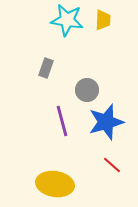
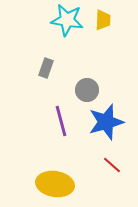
purple line: moved 1 px left
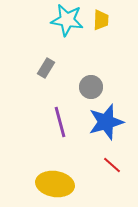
yellow trapezoid: moved 2 px left
gray rectangle: rotated 12 degrees clockwise
gray circle: moved 4 px right, 3 px up
purple line: moved 1 px left, 1 px down
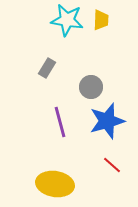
gray rectangle: moved 1 px right
blue star: moved 1 px right, 1 px up
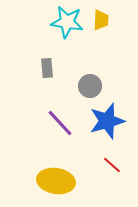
cyan star: moved 2 px down
gray rectangle: rotated 36 degrees counterclockwise
gray circle: moved 1 px left, 1 px up
purple line: moved 1 px down; rotated 28 degrees counterclockwise
yellow ellipse: moved 1 px right, 3 px up
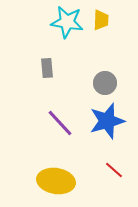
gray circle: moved 15 px right, 3 px up
red line: moved 2 px right, 5 px down
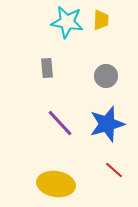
gray circle: moved 1 px right, 7 px up
blue star: moved 3 px down
yellow ellipse: moved 3 px down
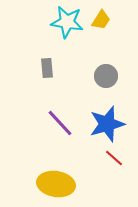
yellow trapezoid: rotated 30 degrees clockwise
red line: moved 12 px up
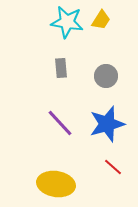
gray rectangle: moved 14 px right
red line: moved 1 px left, 9 px down
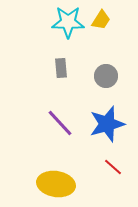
cyan star: moved 1 px right; rotated 8 degrees counterclockwise
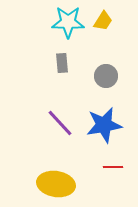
yellow trapezoid: moved 2 px right, 1 px down
gray rectangle: moved 1 px right, 5 px up
blue star: moved 3 px left, 1 px down; rotated 6 degrees clockwise
red line: rotated 42 degrees counterclockwise
